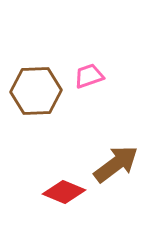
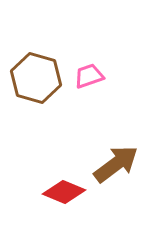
brown hexagon: moved 13 px up; rotated 18 degrees clockwise
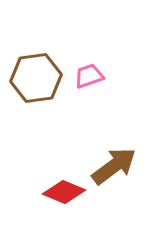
brown hexagon: rotated 24 degrees counterclockwise
brown arrow: moved 2 px left, 2 px down
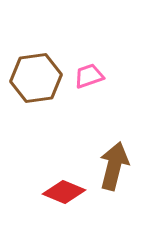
brown arrow: rotated 39 degrees counterclockwise
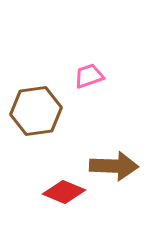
brown hexagon: moved 33 px down
brown arrow: rotated 78 degrees clockwise
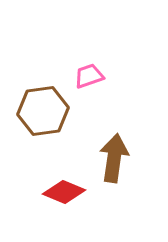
brown hexagon: moved 7 px right
brown arrow: moved 8 px up; rotated 84 degrees counterclockwise
